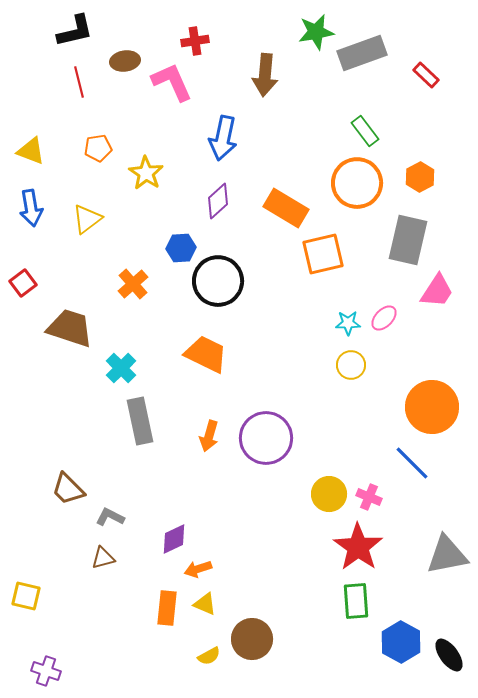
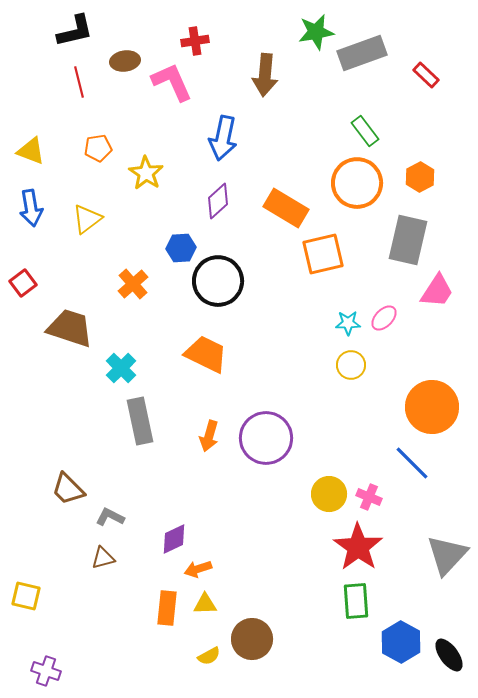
gray triangle at (447, 555): rotated 36 degrees counterclockwise
yellow triangle at (205, 604): rotated 25 degrees counterclockwise
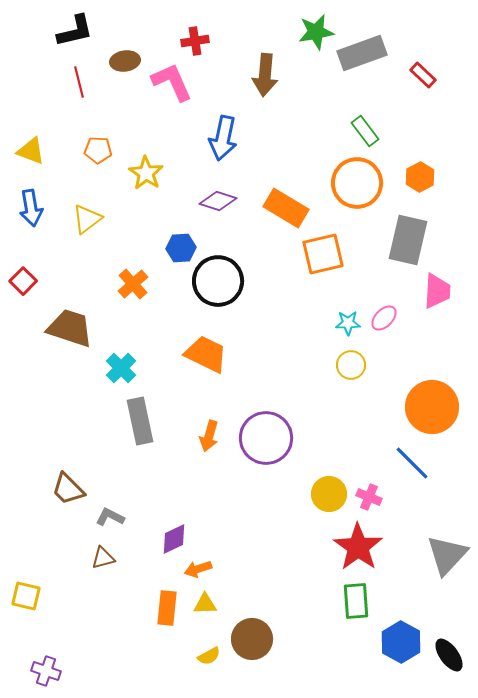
red rectangle at (426, 75): moved 3 px left
orange pentagon at (98, 148): moved 2 px down; rotated 12 degrees clockwise
purple diamond at (218, 201): rotated 60 degrees clockwise
red square at (23, 283): moved 2 px up; rotated 8 degrees counterclockwise
pink trapezoid at (437, 291): rotated 30 degrees counterclockwise
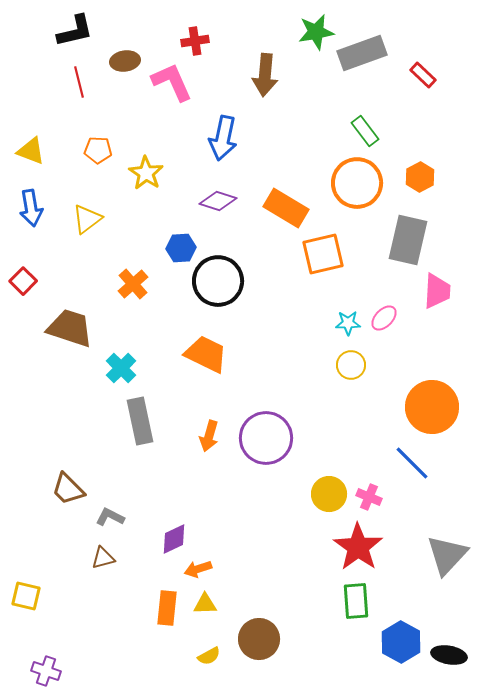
brown circle at (252, 639): moved 7 px right
black ellipse at (449, 655): rotated 44 degrees counterclockwise
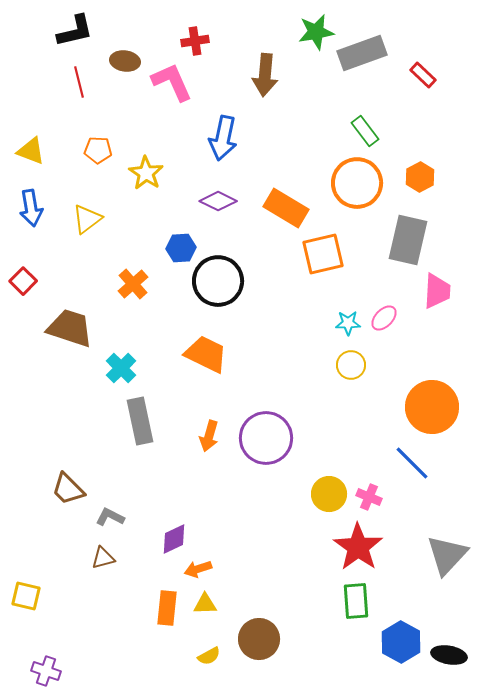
brown ellipse at (125, 61): rotated 16 degrees clockwise
purple diamond at (218, 201): rotated 9 degrees clockwise
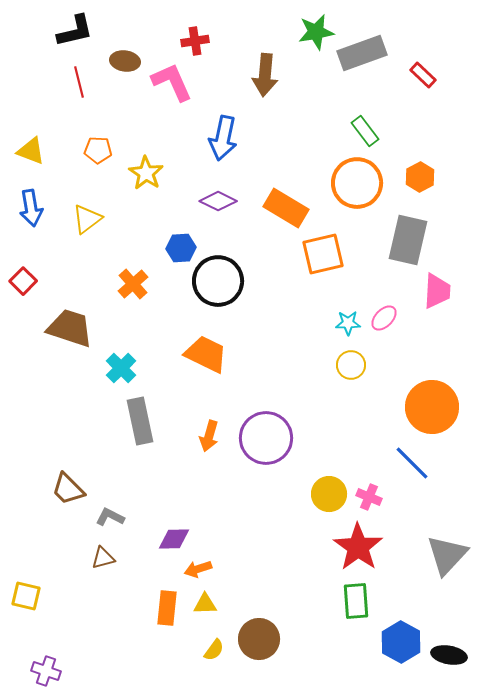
purple diamond at (174, 539): rotated 24 degrees clockwise
yellow semicircle at (209, 656): moved 5 px right, 6 px up; rotated 25 degrees counterclockwise
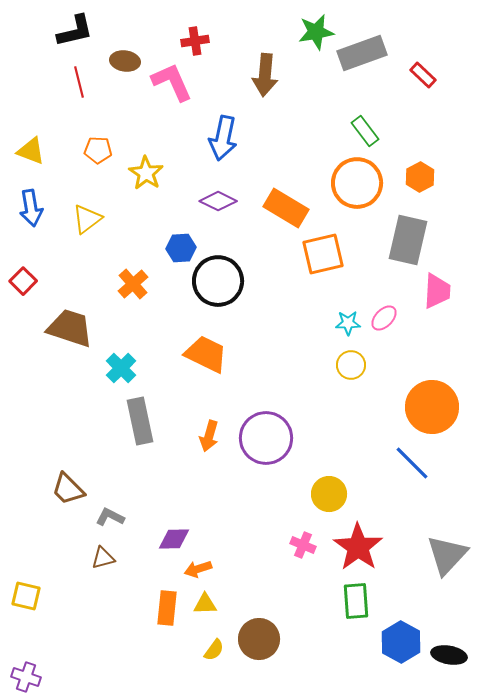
pink cross at (369, 497): moved 66 px left, 48 px down
purple cross at (46, 671): moved 20 px left, 6 px down
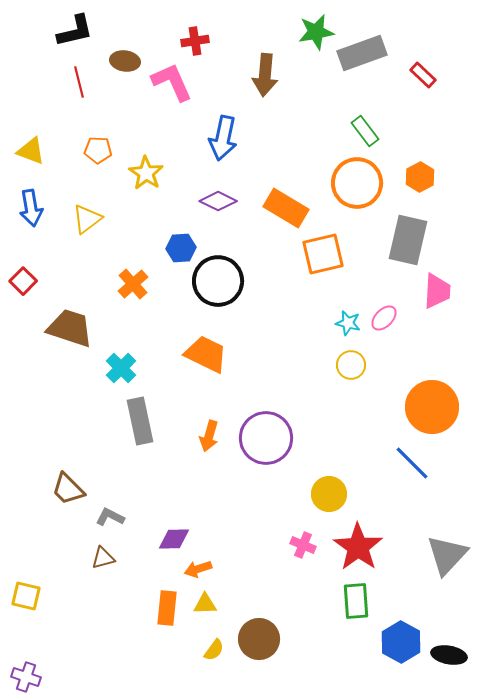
cyan star at (348, 323): rotated 15 degrees clockwise
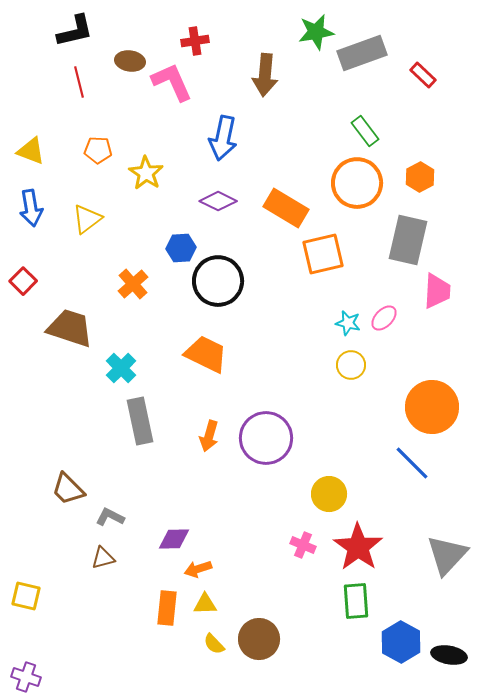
brown ellipse at (125, 61): moved 5 px right
yellow semicircle at (214, 650): moved 6 px up; rotated 100 degrees clockwise
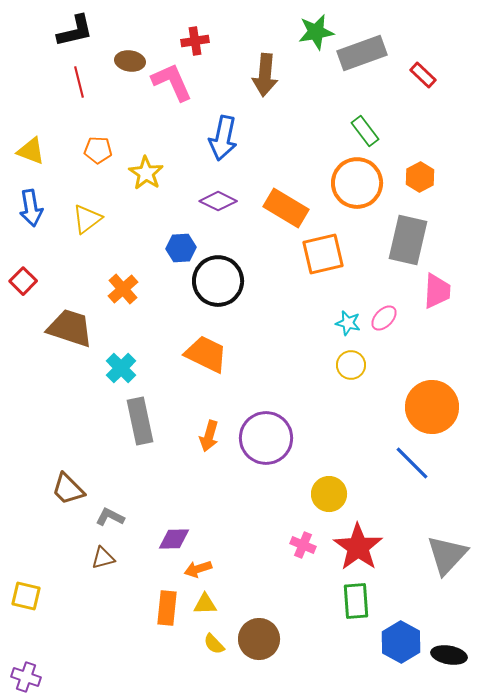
orange cross at (133, 284): moved 10 px left, 5 px down
